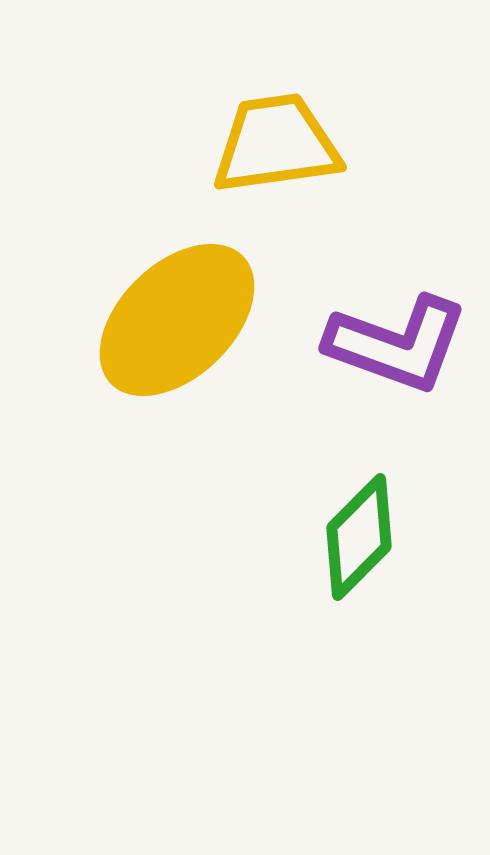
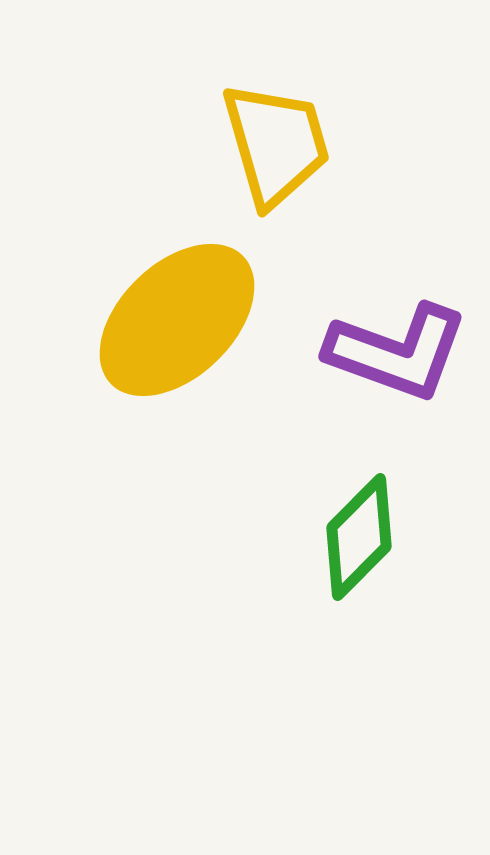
yellow trapezoid: rotated 82 degrees clockwise
purple L-shape: moved 8 px down
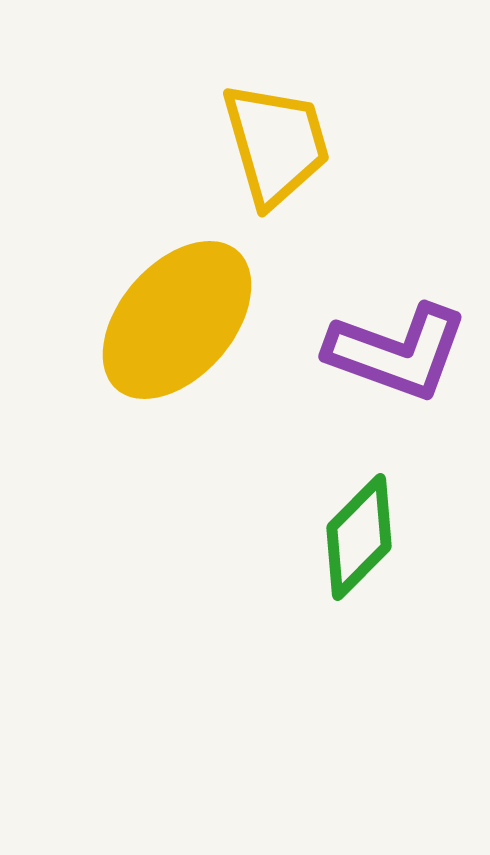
yellow ellipse: rotated 5 degrees counterclockwise
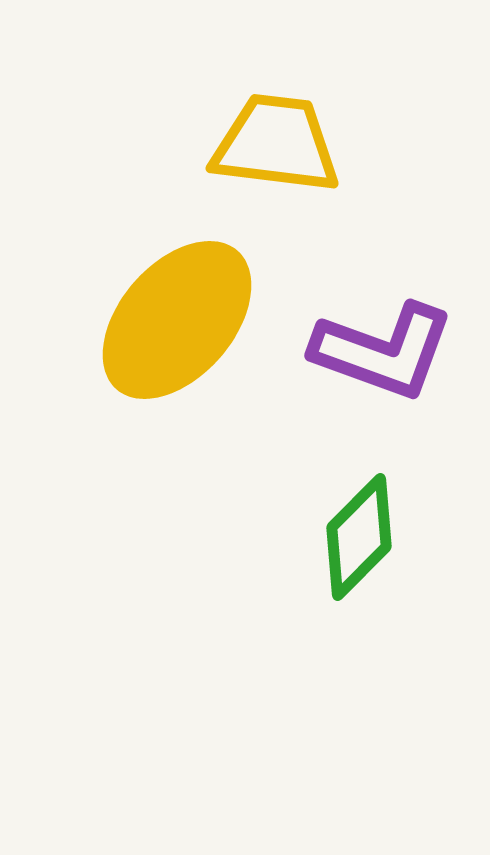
yellow trapezoid: rotated 67 degrees counterclockwise
purple L-shape: moved 14 px left, 1 px up
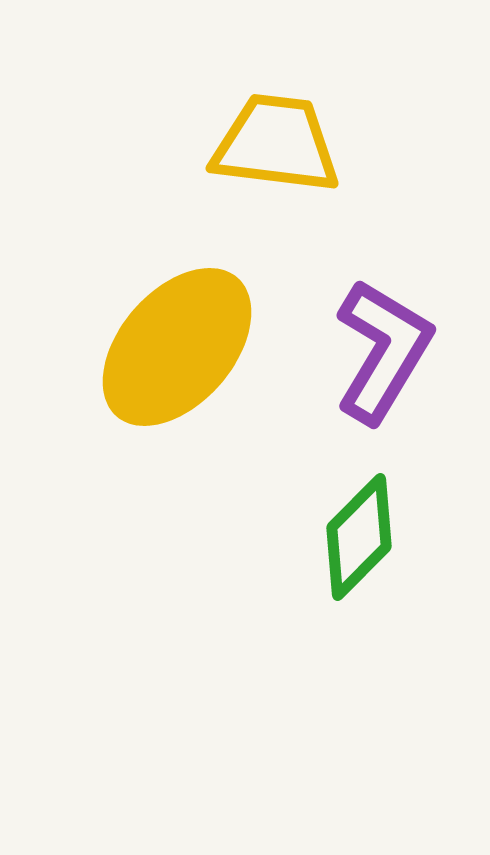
yellow ellipse: moved 27 px down
purple L-shape: rotated 79 degrees counterclockwise
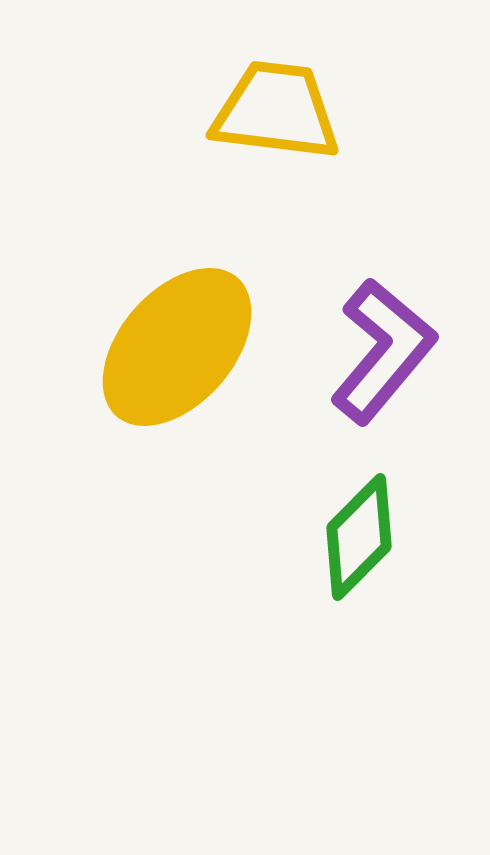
yellow trapezoid: moved 33 px up
purple L-shape: rotated 9 degrees clockwise
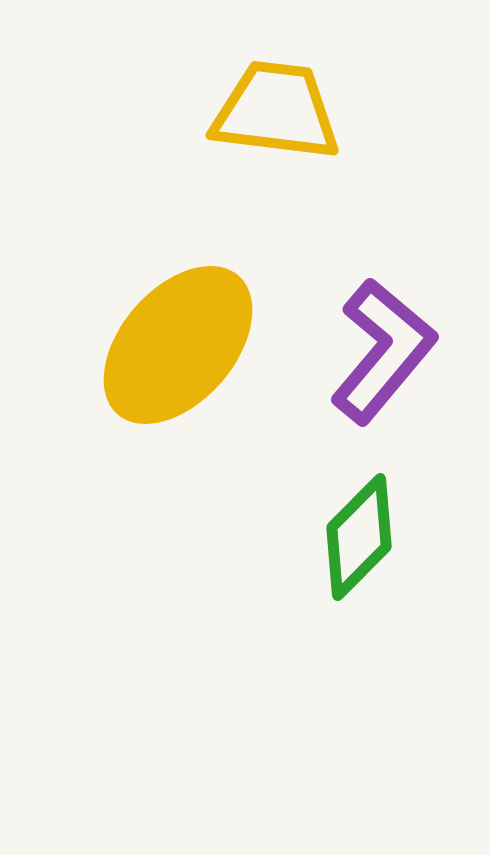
yellow ellipse: moved 1 px right, 2 px up
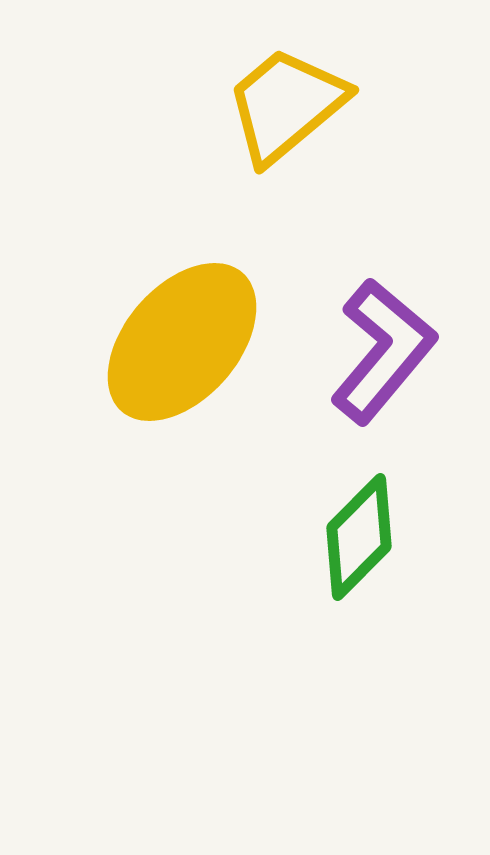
yellow trapezoid: moved 10 px right, 6 px up; rotated 47 degrees counterclockwise
yellow ellipse: moved 4 px right, 3 px up
